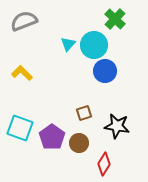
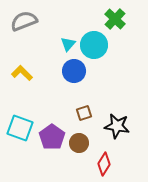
blue circle: moved 31 px left
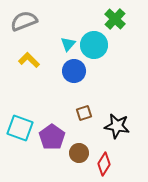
yellow L-shape: moved 7 px right, 13 px up
brown circle: moved 10 px down
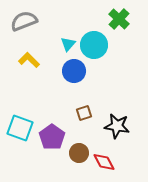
green cross: moved 4 px right
red diamond: moved 2 px up; rotated 60 degrees counterclockwise
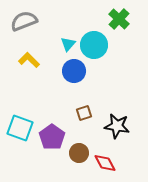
red diamond: moved 1 px right, 1 px down
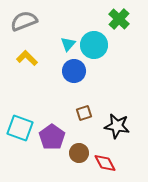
yellow L-shape: moved 2 px left, 2 px up
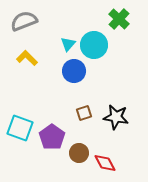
black star: moved 1 px left, 9 px up
